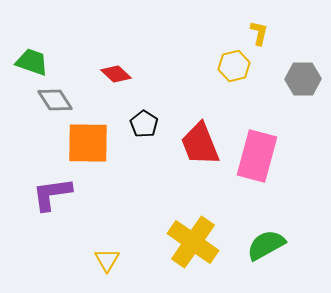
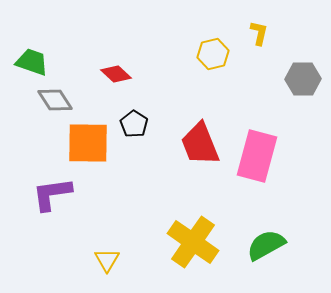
yellow hexagon: moved 21 px left, 12 px up
black pentagon: moved 10 px left
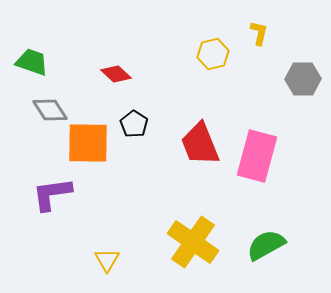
gray diamond: moved 5 px left, 10 px down
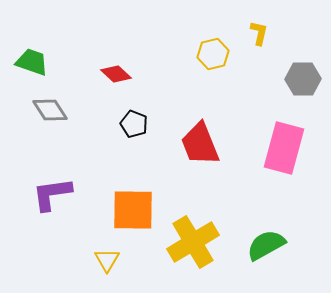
black pentagon: rotated 12 degrees counterclockwise
orange square: moved 45 px right, 67 px down
pink rectangle: moved 27 px right, 8 px up
yellow cross: rotated 24 degrees clockwise
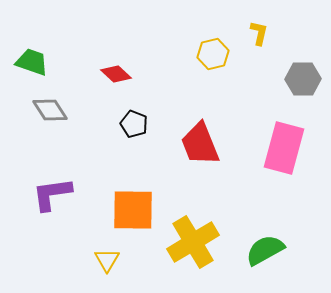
green semicircle: moved 1 px left, 5 px down
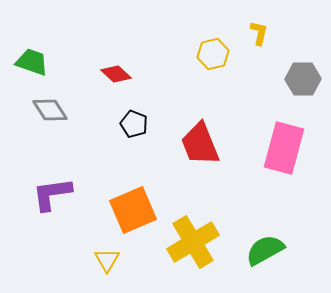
orange square: rotated 24 degrees counterclockwise
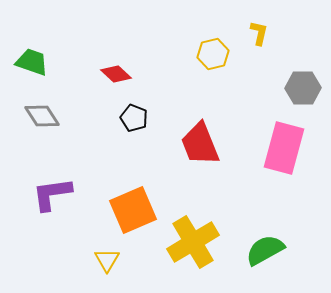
gray hexagon: moved 9 px down
gray diamond: moved 8 px left, 6 px down
black pentagon: moved 6 px up
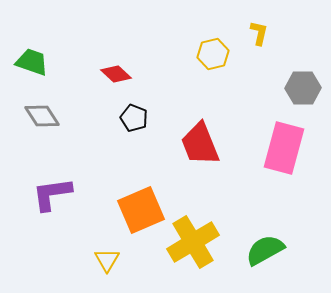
orange square: moved 8 px right
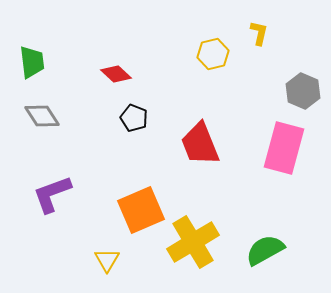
green trapezoid: rotated 64 degrees clockwise
gray hexagon: moved 3 px down; rotated 24 degrees clockwise
purple L-shape: rotated 12 degrees counterclockwise
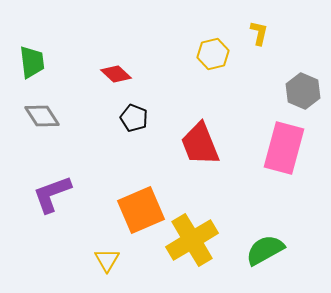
yellow cross: moved 1 px left, 2 px up
